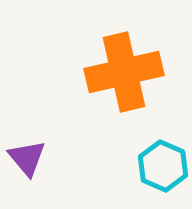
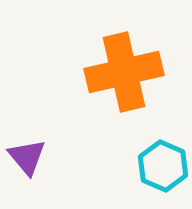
purple triangle: moved 1 px up
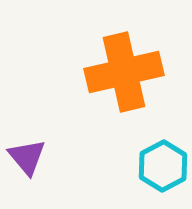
cyan hexagon: rotated 9 degrees clockwise
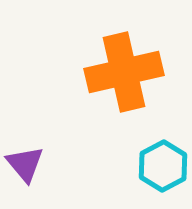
purple triangle: moved 2 px left, 7 px down
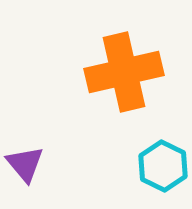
cyan hexagon: rotated 6 degrees counterclockwise
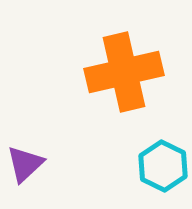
purple triangle: rotated 27 degrees clockwise
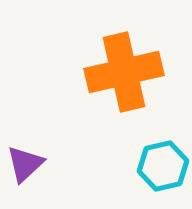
cyan hexagon: rotated 21 degrees clockwise
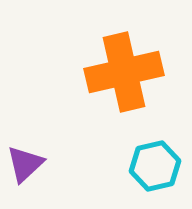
cyan hexagon: moved 8 px left
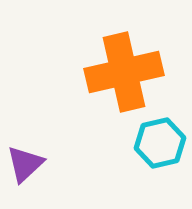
cyan hexagon: moved 5 px right, 23 px up
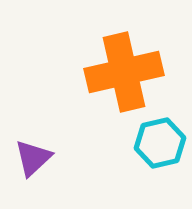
purple triangle: moved 8 px right, 6 px up
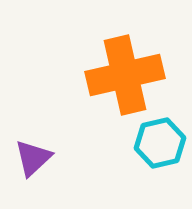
orange cross: moved 1 px right, 3 px down
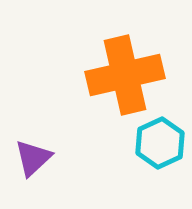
cyan hexagon: rotated 12 degrees counterclockwise
